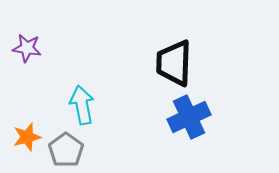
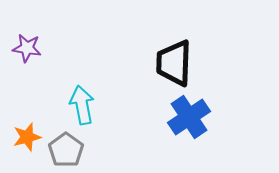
blue cross: rotated 9 degrees counterclockwise
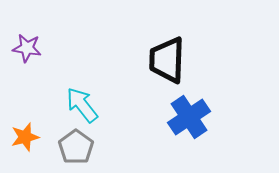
black trapezoid: moved 7 px left, 3 px up
cyan arrow: rotated 27 degrees counterclockwise
orange star: moved 2 px left
gray pentagon: moved 10 px right, 3 px up
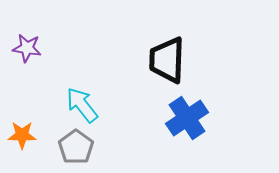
blue cross: moved 2 px left, 1 px down
orange star: moved 3 px left, 2 px up; rotated 16 degrees clockwise
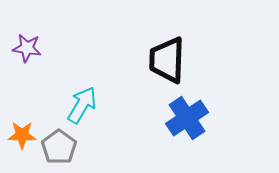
cyan arrow: rotated 69 degrees clockwise
gray pentagon: moved 17 px left
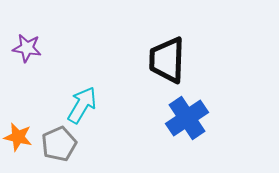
orange star: moved 4 px left, 2 px down; rotated 12 degrees clockwise
gray pentagon: moved 3 px up; rotated 12 degrees clockwise
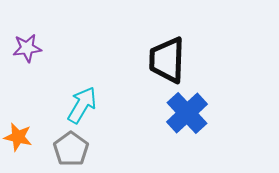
purple star: rotated 16 degrees counterclockwise
blue cross: moved 5 px up; rotated 9 degrees counterclockwise
gray pentagon: moved 12 px right, 5 px down; rotated 12 degrees counterclockwise
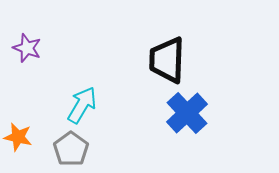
purple star: rotated 28 degrees clockwise
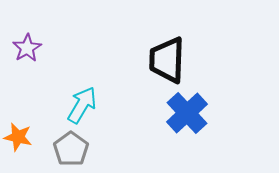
purple star: rotated 20 degrees clockwise
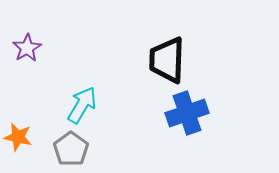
blue cross: rotated 24 degrees clockwise
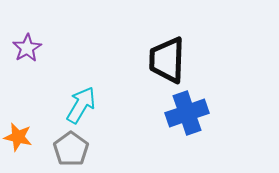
cyan arrow: moved 1 px left
